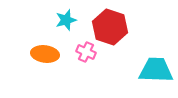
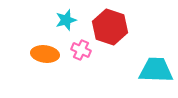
pink cross: moved 5 px left, 2 px up
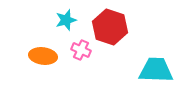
orange ellipse: moved 2 px left, 2 px down
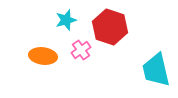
pink cross: rotated 30 degrees clockwise
cyan trapezoid: rotated 105 degrees counterclockwise
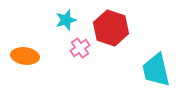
red hexagon: moved 1 px right, 1 px down
pink cross: moved 1 px left, 2 px up
orange ellipse: moved 18 px left
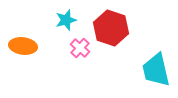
pink cross: rotated 12 degrees counterclockwise
orange ellipse: moved 2 px left, 10 px up
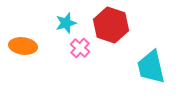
cyan star: moved 3 px down
red hexagon: moved 3 px up
cyan trapezoid: moved 5 px left, 3 px up
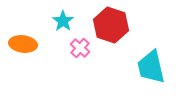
cyan star: moved 3 px left, 2 px up; rotated 20 degrees counterclockwise
orange ellipse: moved 2 px up
